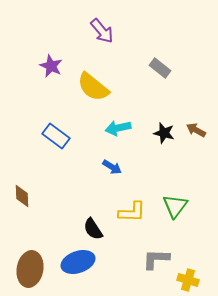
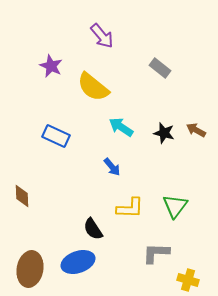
purple arrow: moved 5 px down
cyan arrow: moved 3 px right, 1 px up; rotated 45 degrees clockwise
blue rectangle: rotated 12 degrees counterclockwise
blue arrow: rotated 18 degrees clockwise
yellow L-shape: moved 2 px left, 4 px up
gray L-shape: moved 6 px up
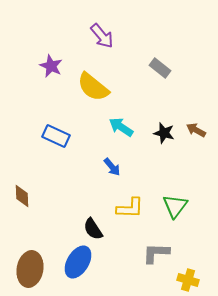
blue ellipse: rotated 40 degrees counterclockwise
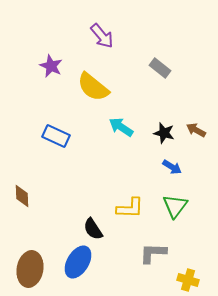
blue arrow: moved 60 px right; rotated 18 degrees counterclockwise
gray L-shape: moved 3 px left
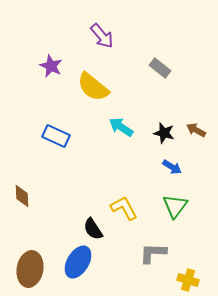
yellow L-shape: moved 6 px left; rotated 120 degrees counterclockwise
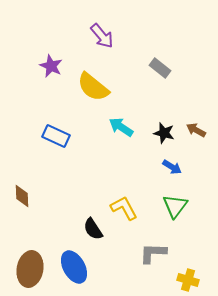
blue ellipse: moved 4 px left, 5 px down; rotated 60 degrees counterclockwise
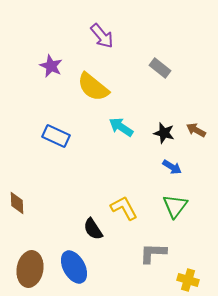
brown diamond: moved 5 px left, 7 px down
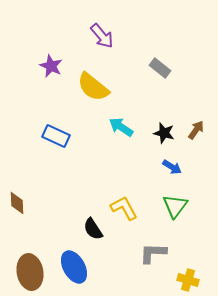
brown arrow: rotated 96 degrees clockwise
brown ellipse: moved 3 px down; rotated 20 degrees counterclockwise
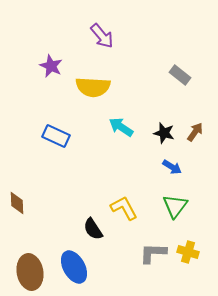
gray rectangle: moved 20 px right, 7 px down
yellow semicircle: rotated 36 degrees counterclockwise
brown arrow: moved 1 px left, 2 px down
yellow cross: moved 28 px up
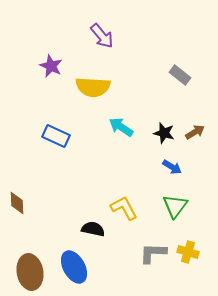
brown arrow: rotated 24 degrees clockwise
black semicircle: rotated 135 degrees clockwise
